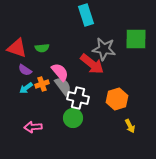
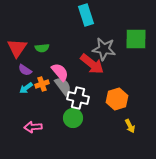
red triangle: rotated 45 degrees clockwise
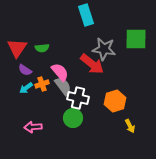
orange hexagon: moved 2 px left, 2 px down
